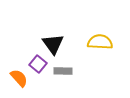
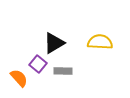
black triangle: moved 1 px right, 1 px up; rotated 35 degrees clockwise
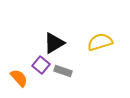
yellow semicircle: rotated 20 degrees counterclockwise
purple square: moved 3 px right, 1 px down
gray rectangle: rotated 18 degrees clockwise
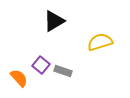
black triangle: moved 22 px up
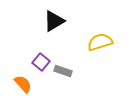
purple square: moved 3 px up
orange semicircle: moved 4 px right, 6 px down
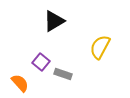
yellow semicircle: moved 5 px down; rotated 45 degrees counterclockwise
gray rectangle: moved 3 px down
orange semicircle: moved 3 px left, 1 px up
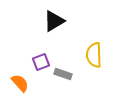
yellow semicircle: moved 6 px left, 8 px down; rotated 30 degrees counterclockwise
purple square: rotated 30 degrees clockwise
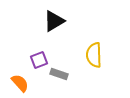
purple square: moved 2 px left, 2 px up
gray rectangle: moved 4 px left
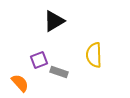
gray rectangle: moved 2 px up
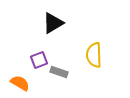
black triangle: moved 1 px left, 2 px down
orange semicircle: rotated 18 degrees counterclockwise
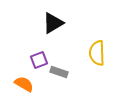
yellow semicircle: moved 3 px right, 2 px up
orange semicircle: moved 4 px right, 1 px down
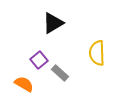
purple square: rotated 18 degrees counterclockwise
gray rectangle: moved 1 px right, 1 px down; rotated 24 degrees clockwise
